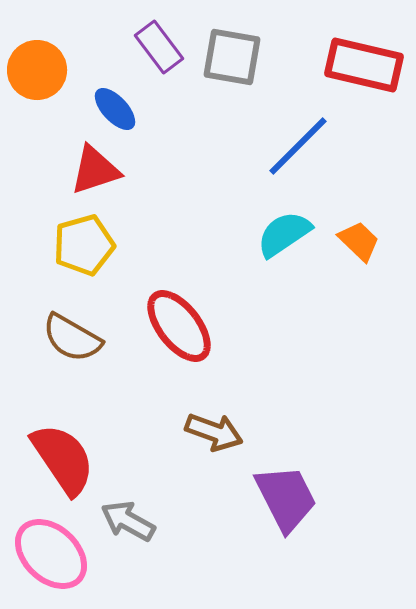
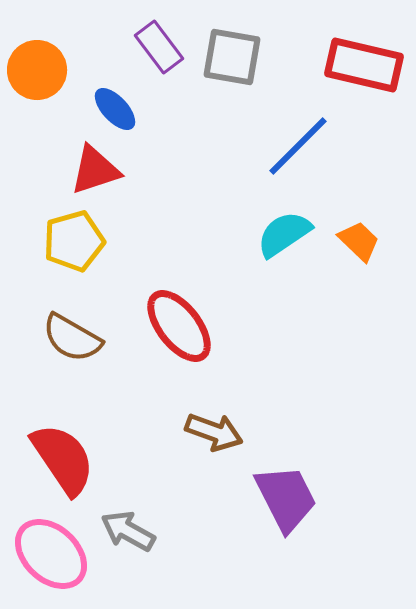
yellow pentagon: moved 10 px left, 4 px up
gray arrow: moved 10 px down
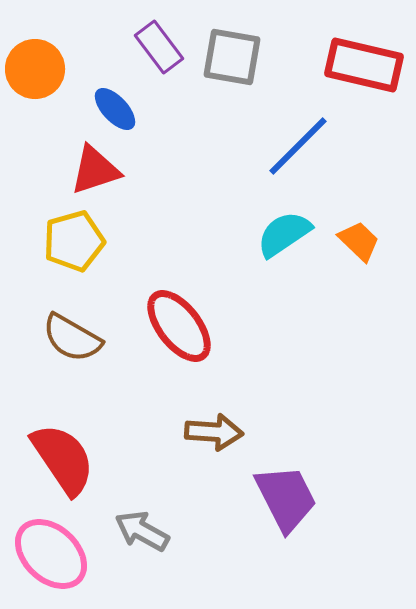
orange circle: moved 2 px left, 1 px up
brown arrow: rotated 16 degrees counterclockwise
gray arrow: moved 14 px right
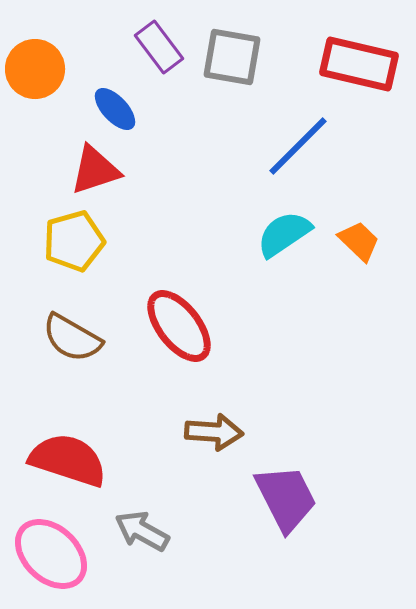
red rectangle: moved 5 px left, 1 px up
red semicircle: moved 5 px right, 1 px down; rotated 38 degrees counterclockwise
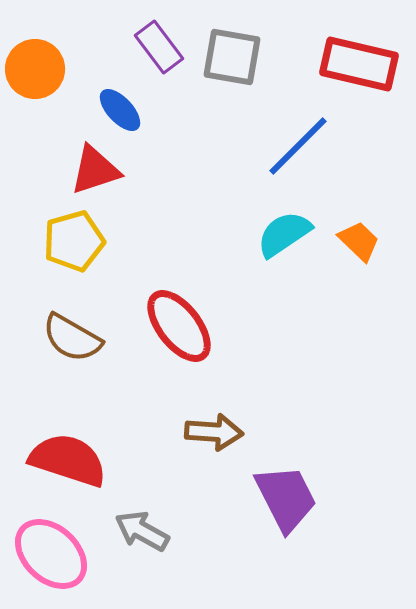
blue ellipse: moved 5 px right, 1 px down
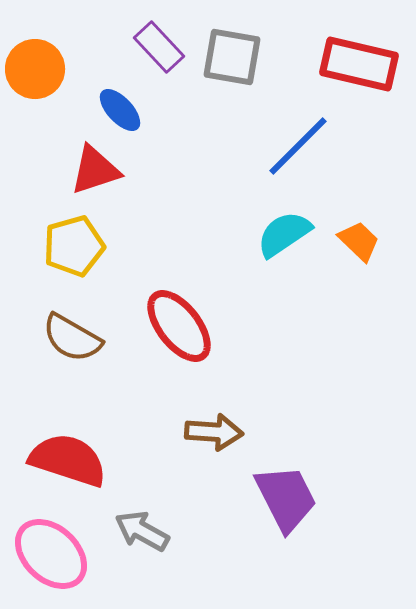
purple rectangle: rotated 6 degrees counterclockwise
yellow pentagon: moved 5 px down
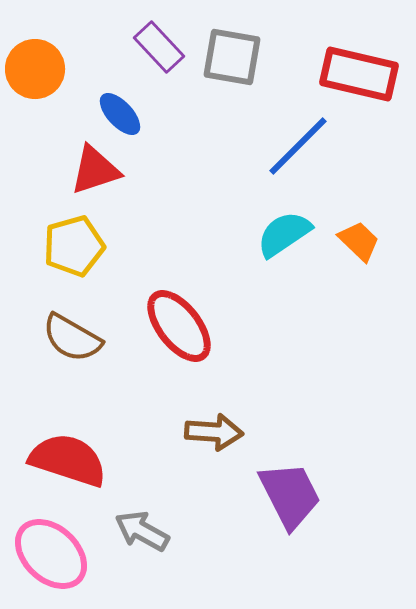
red rectangle: moved 10 px down
blue ellipse: moved 4 px down
purple trapezoid: moved 4 px right, 3 px up
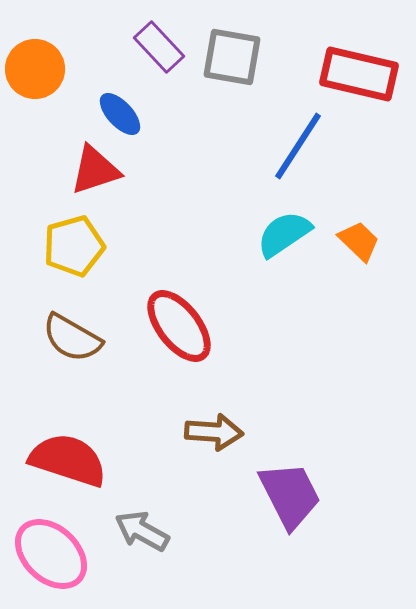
blue line: rotated 12 degrees counterclockwise
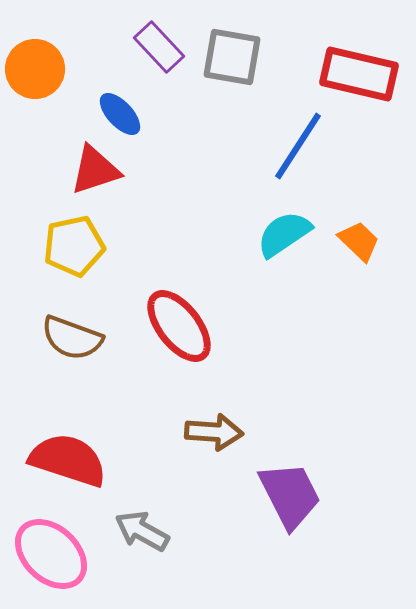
yellow pentagon: rotated 4 degrees clockwise
brown semicircle: rotated 10 degrees counterclockwise
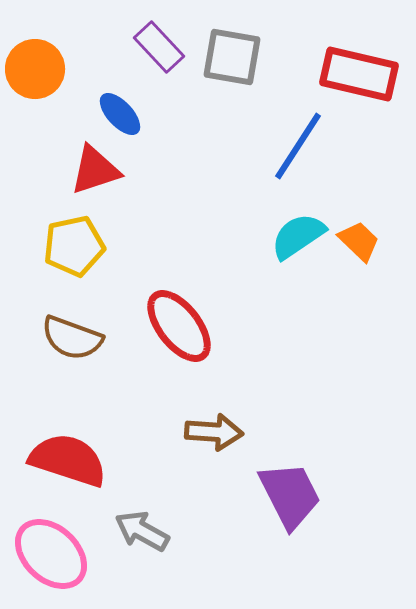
cyan semicircle: moved 14 px right, 2 px down
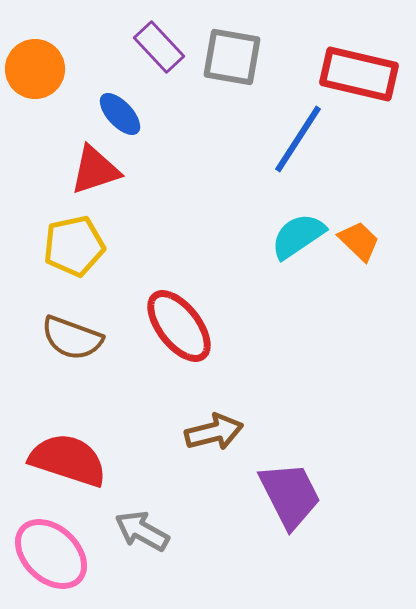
blue line: moved 7 px up
brown arrow: rotated 18 degrees counterclockwise
